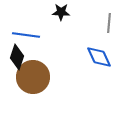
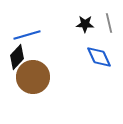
black star: moved 24 px right, 12 px down
gray line: rotated 18 degrees counterclockwise
blue line: moved 1 px right; rotated 24 degrees counterclockwise
black diamond: rotated 25 degrees clockwise
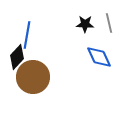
blue line: rotated 64 degrees counterclockwise
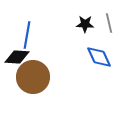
black diamond: rotated 50 degrees clockwise
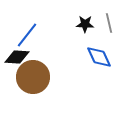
blue line: rotated 28 degrees clockwise
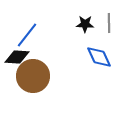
gray line: rotated 12 degrees clockwise
brown circle: moved 1 px up
